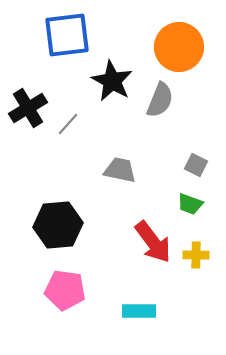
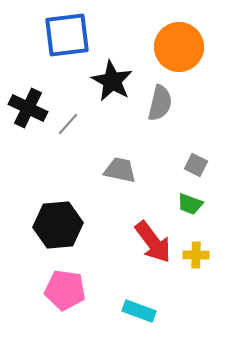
gray semicircle: moved 3 px down; rotated 9 degrees counterclockwise
black cross: rotated 33 degrees counterclockwise
cyan rectangle: rotated 20 degrees clockwise
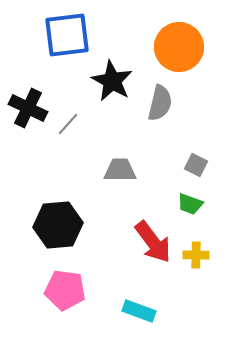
gray trapezoid: rotated 12 degrees counterclockwise
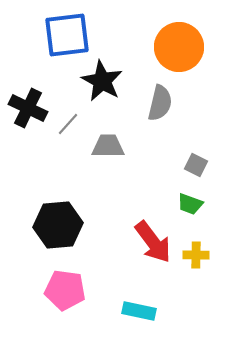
black star: moved 10 px left
gray trapezoid: moved 12 px left, 24 px up
cyan rectangle: rotated 8 degrees counterclockwise
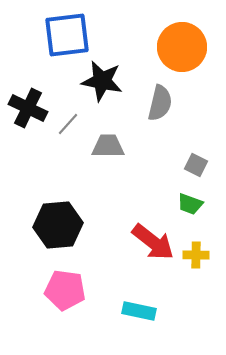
orange circle: moved 3 px right
black star: rotated 18 degrees counterclockwise
red arrow: rotated 15 degrees counterclockwise
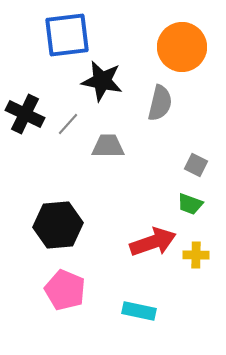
black cross: moved 3 px left, 6 px down
red arrow: rotated 57 degrees counterclockwise
pink pentagon: rotated 15 degrees clockwise
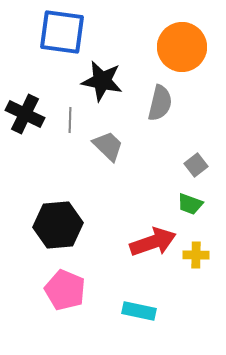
blue square: moved 5 px left, 3 px up; rotated 15 degrees clockwise
gray line: moved 2 px right, 4 px up; rotated 40 degrees counterclockwise
gray trapezoid: rotated 44 degrees clockwise
gray square: rotated 25 degrees clockwise
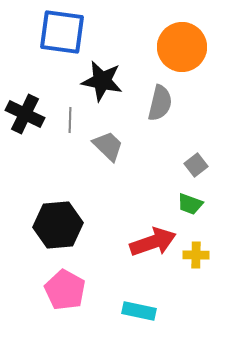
pink pentagon: rotated 6 degrees clockwise
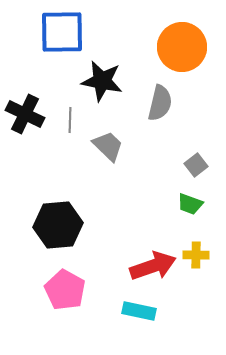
blue square: rotated 9 degrees counterclockwise
red arrow: moved 24 px down
